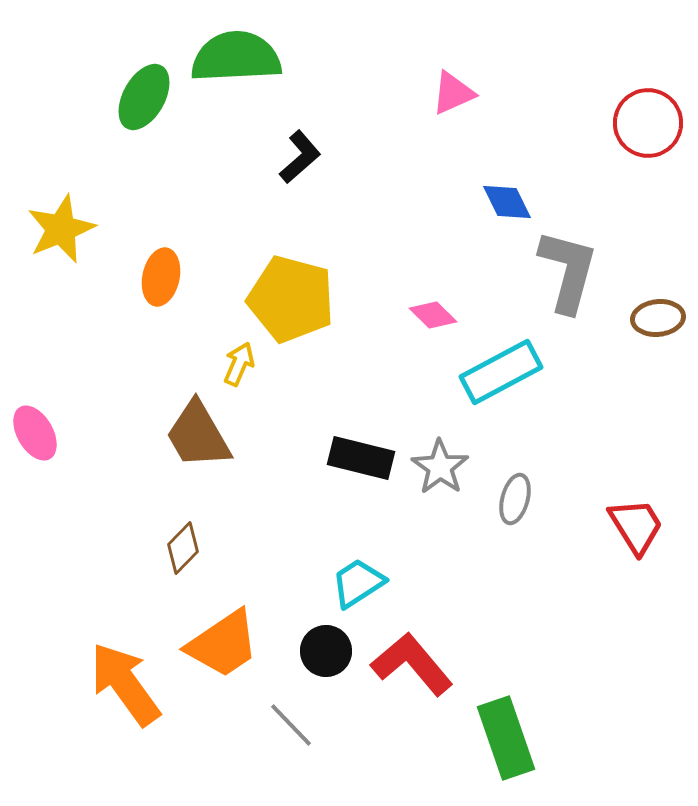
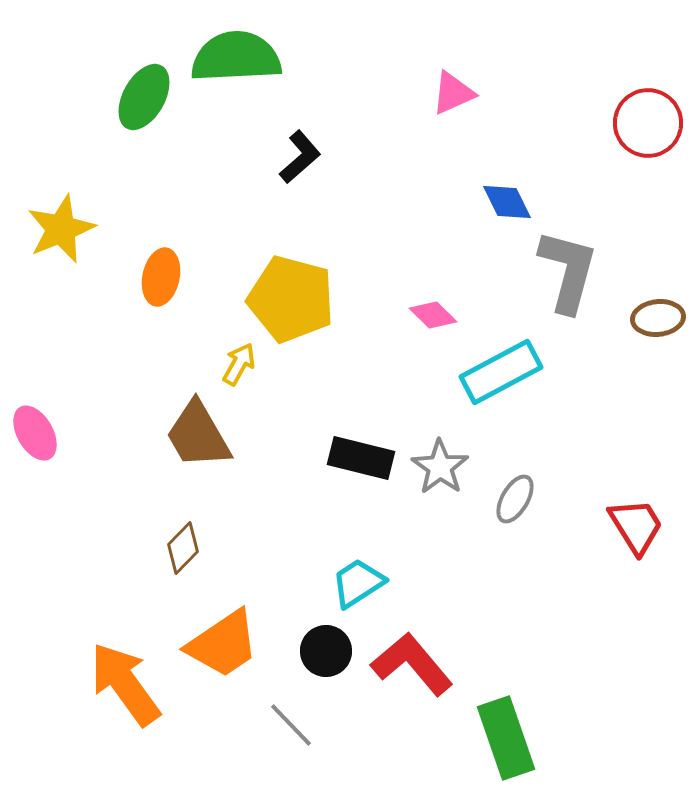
yellow arrow: rotated 6 degrees clockwise
gray ellipse: rotated 15 degrees clockwise
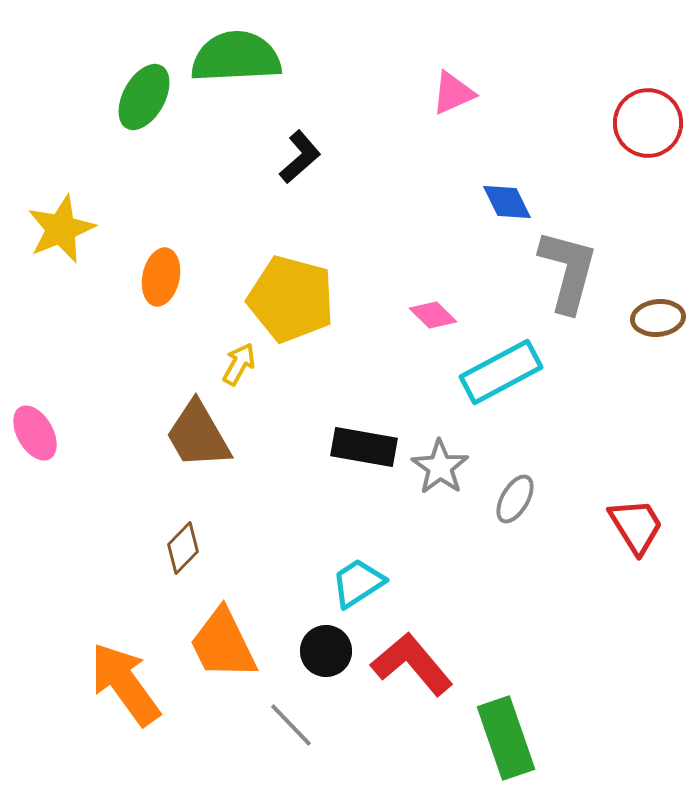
black rectangle: moved 3 px right, 11 px up; rotated 4 degrees counterclockwise
orange trapezoid: rotated 98 degrees clockwise
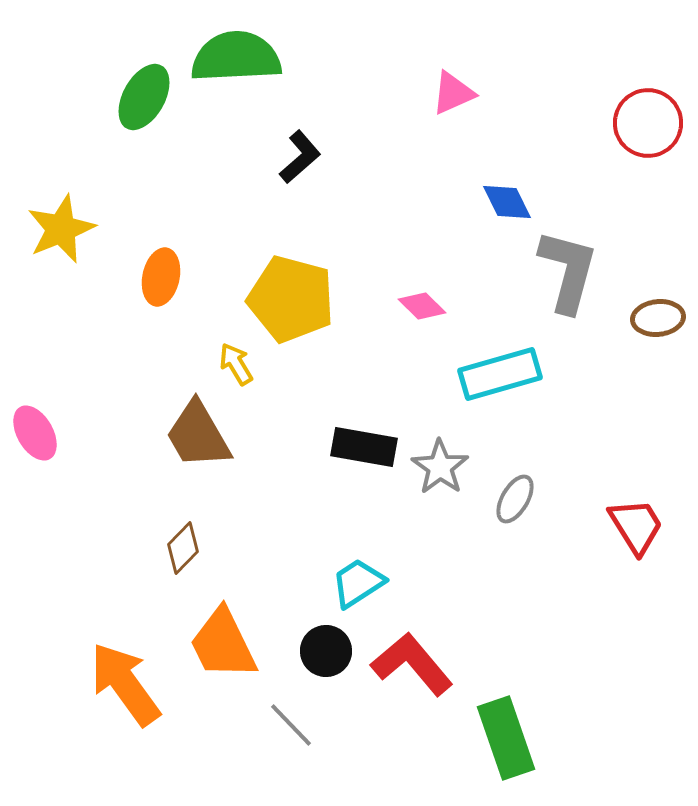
pink diamond: moved 11 px left, 9 px up
yellow arrow: moved 3 px left; rotated 60 degrees counterclockwise
cyan rectangle: moved 1 px left, 2 px down; rotated 12 degrees clockwise
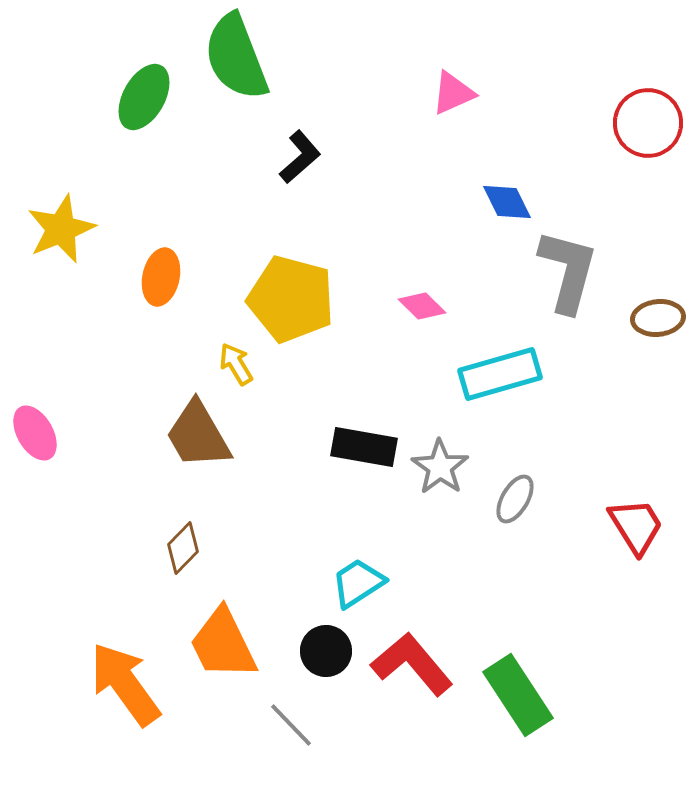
green semicircle: rotated 108 degrees counterclockwise
green rectangle: moved 12 px right, 43 px up; rotated 14 degrees counterclockwise
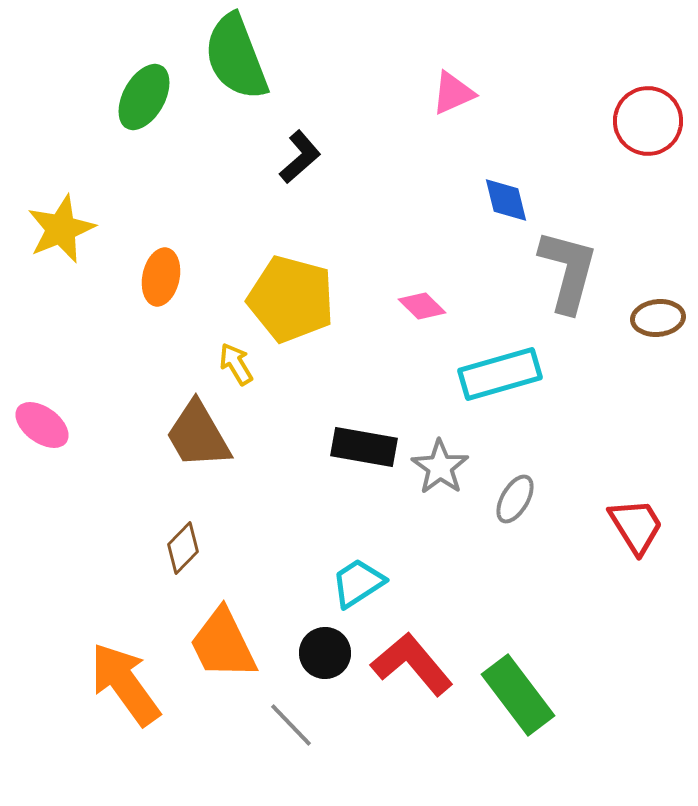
red circle: moved 2 px up
blue diamond: moved 1 px left, 2 px up; rotated 12 degrees clockwise
pink ellipse: moved 7 px right, 8 px up; rotated 24 degrees counterclockwise
black circle: moved 1 px left, 2 px down
green rectangle: rotated 4 degrees counterclockwise
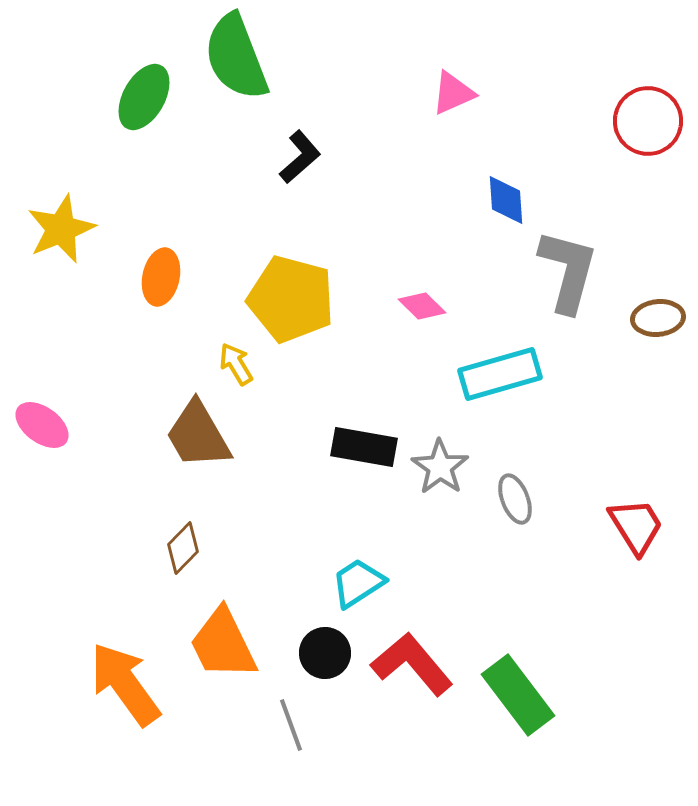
blue diamond: rotated 10 degrees clockwise
gray ellipse: rotated 51 degrees counterclockwise
gray line: rotated 24 degrees clockwise
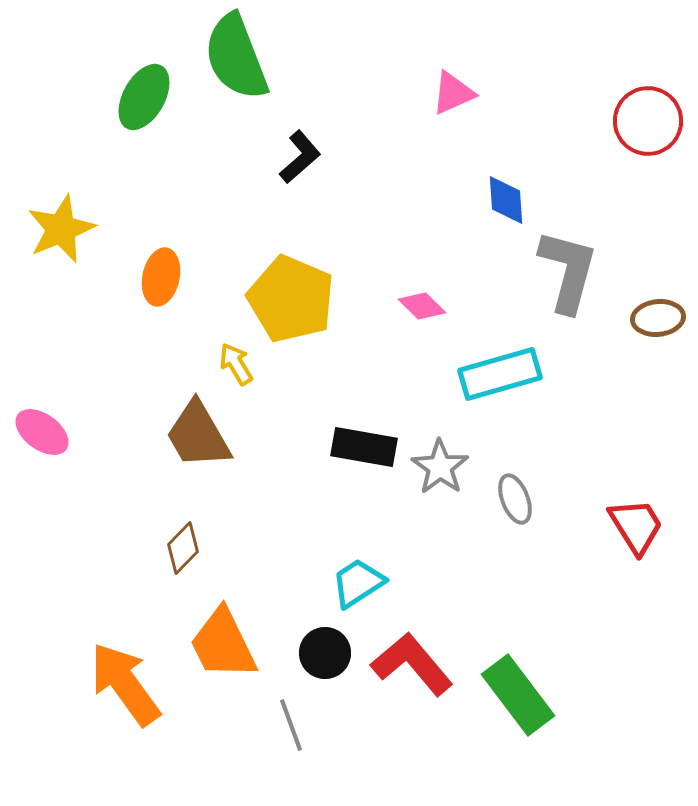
yellow pentagon: rotated 8 degrees clockwise
pink ellipse: moved 7 px down
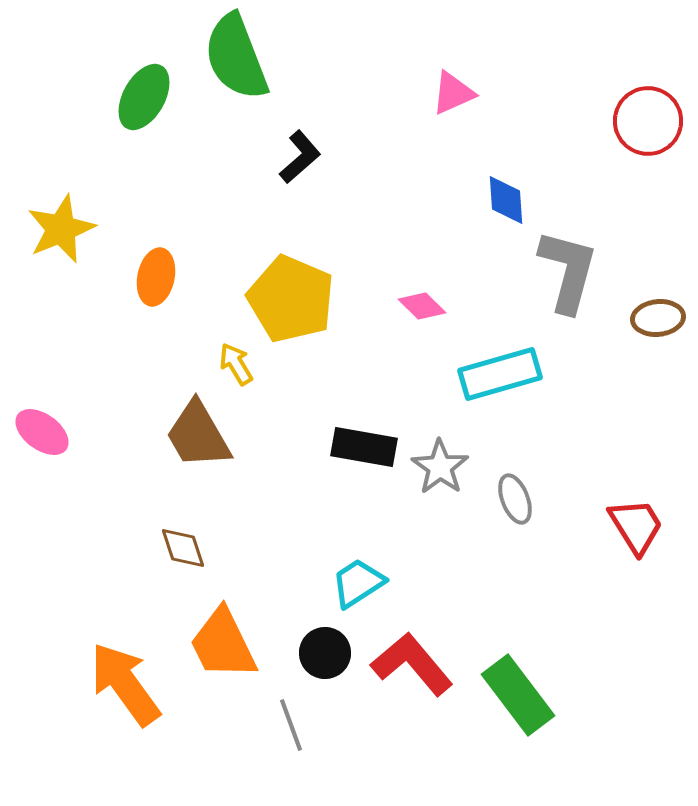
orange ellipse: moved 5 px left
brown diamond: rotated 63 degrees counterclockwise
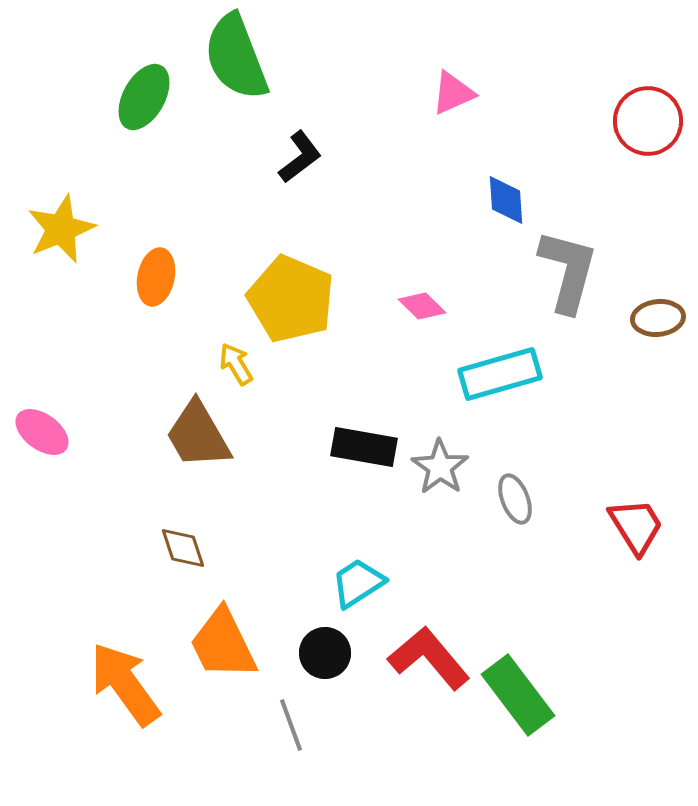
black L-shape: rotated 4 degrees clockwise
red L-shape: moved 17 px right, 6 px up
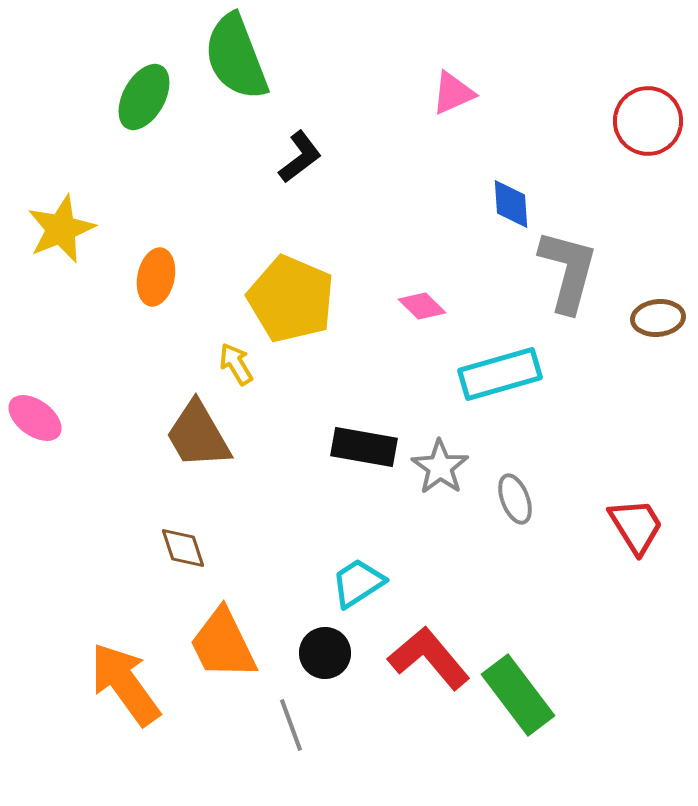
blue diamond: moved 5 px right, 4 px down
pink ellipse: moved 7 px left, 14 px up
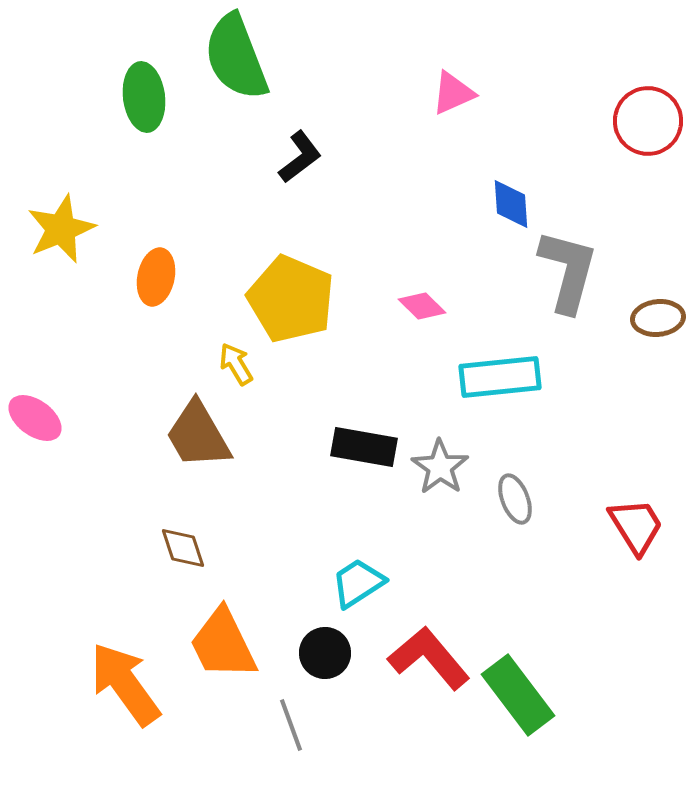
green ellipse: rotated 36 degrees counterclockwise
cyan rectangle: moved 3 px down; rotated 10 degrees clockwise
